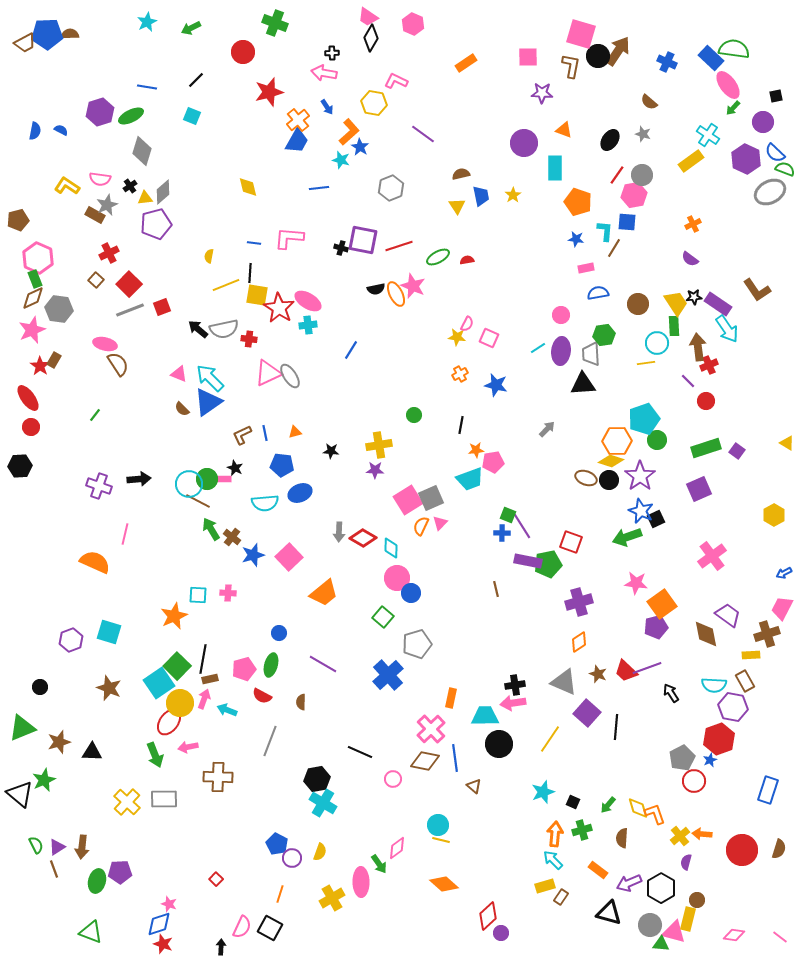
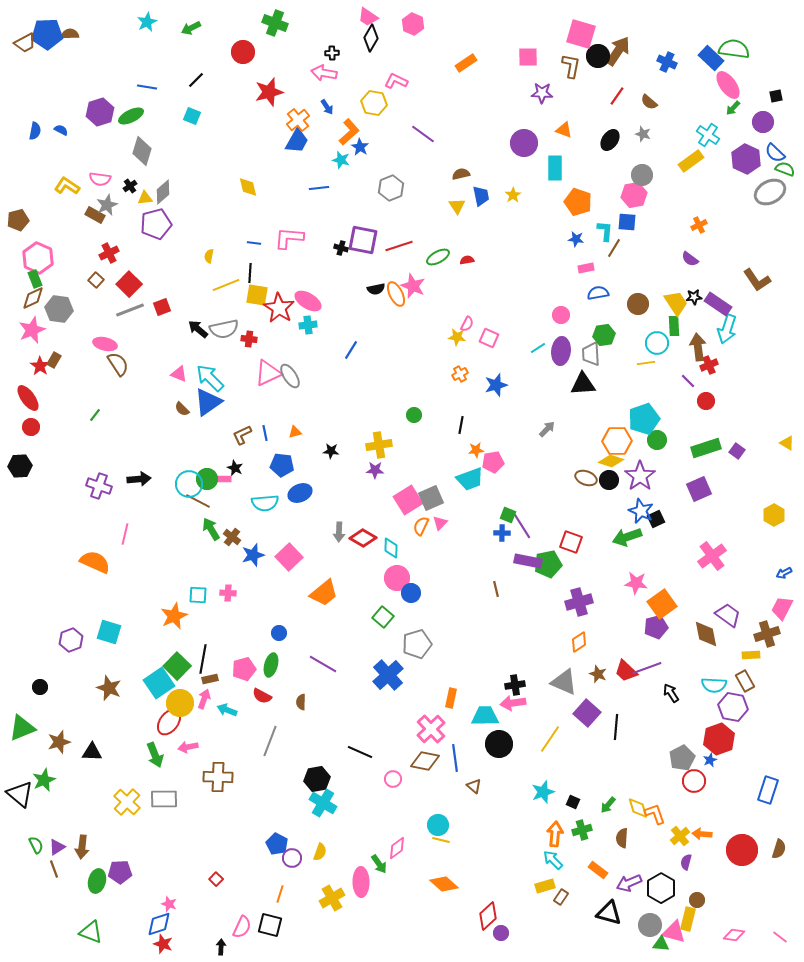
red line at (617, 175): moved 79 px up
orange cross at (693, 224): moved 6 px right, 1 px down
brown L-shape at (757, 290): moved 10 px up
cyan arrow at (727, 329): rotated 52 degrees clockwise
blue star at (496, 385): rotated 30 degrees counterclockwise
black square at (270, 928): moved 3 px up; rotated 15 degrees counterclockwise
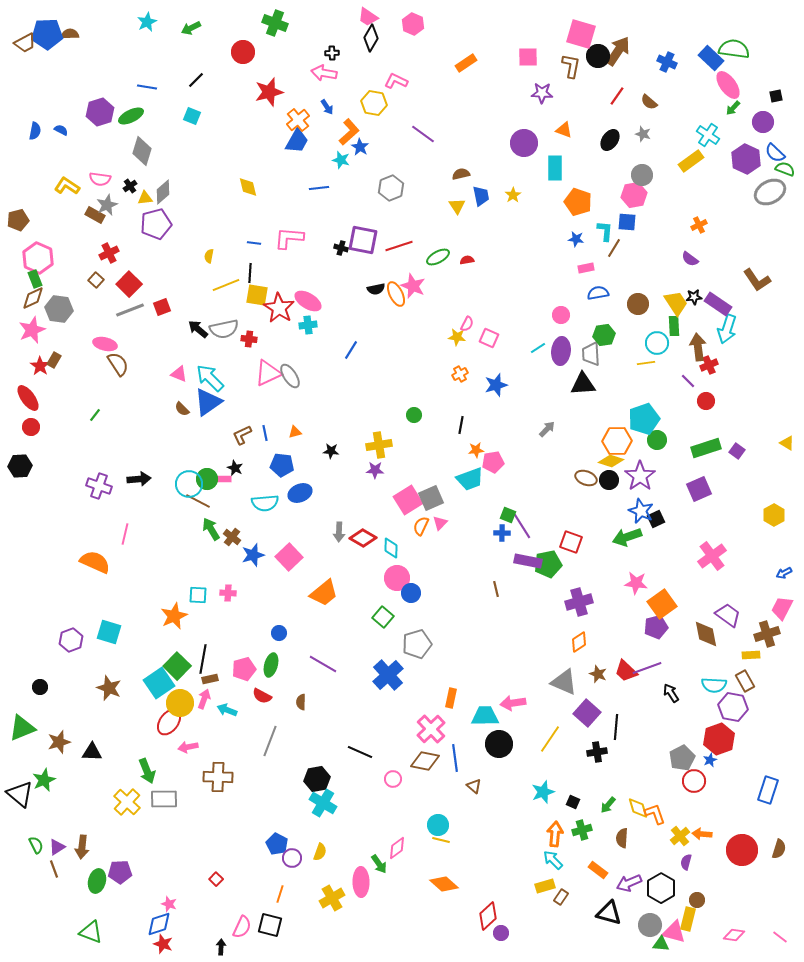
black cross at (515, 685): moved 82 px right, 67 px down
green arrow at (155, 755): moved 8 px left, 16 px down
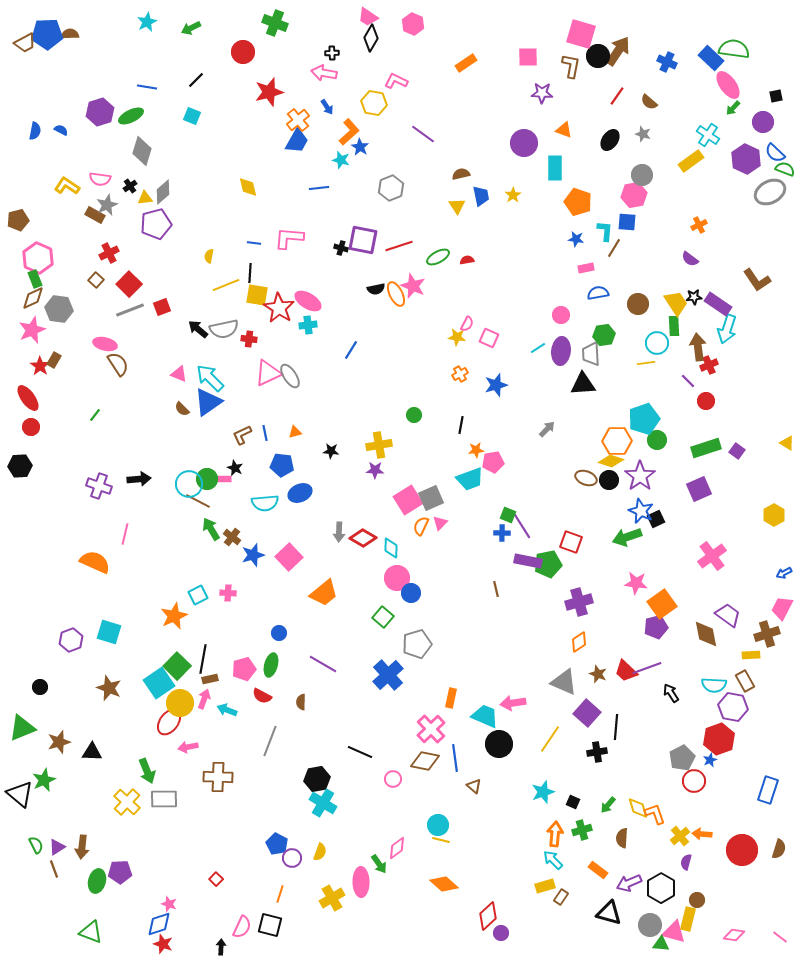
cyan square at (198, 595): rotated 30 degrees counterclockwise
cyan trapezoid at (485, 716): rotated 24 degrees clockwise
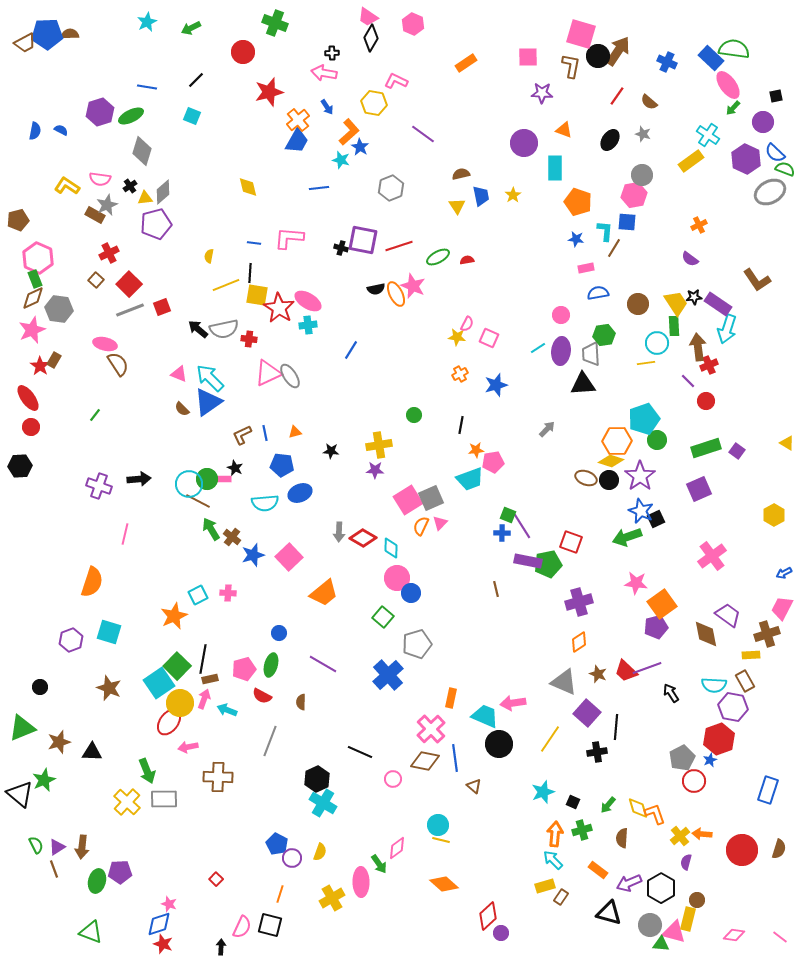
orange semicircle at (95, 562): moved 3 px left, 20 px down; rotated 84 degrees clockwise
black hexagon at (317, 779): rotated 15 degrees counterclockwise
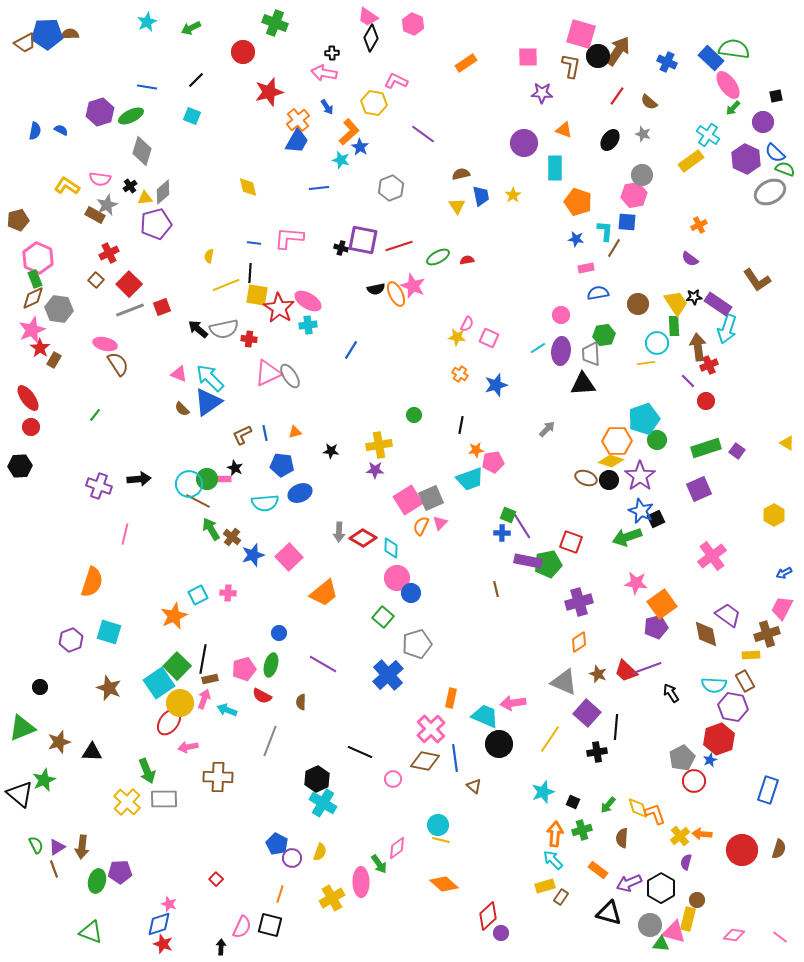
red star at (40, 366): moved 18 px up
orange cross at (460, 374): rotated 28 degrees counterclockwise
